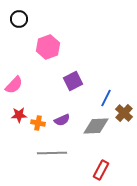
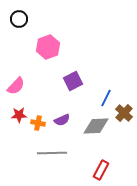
pink semicircle: moved 2 px right, 1 px down
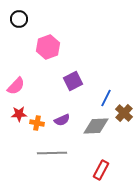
red star: moved 1 px up
orange cross: moved 1 px left
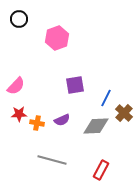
pink hexagon: moved 9 px right, 9 px up
purple square: moved 2 px right, 4 px down; rotated 18 degrees clockwise
gray line: moved 7 px down; rotated 16 degrees clockwise
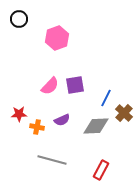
pink semicircle: moved 34 px right
orange cross: moved 4 px down
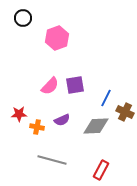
black circle: moved 4 px right, 1 px up
brown cross: moved 1 px right, 1 px up; rotated 18 degrees counterclockwise
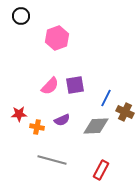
black circle: moved 2 px left, 2 px up
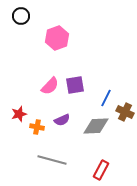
red star: rotated 14 degrees counterclockwise
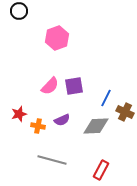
black circle: moved 2 px left, 5 px up
purple square: moved 1 px left, 1 px down
orange cross: moved 1 px right, 1 px up
